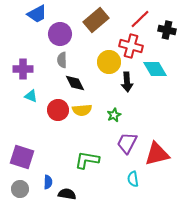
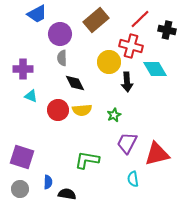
gray semicircle: moved 2 px up
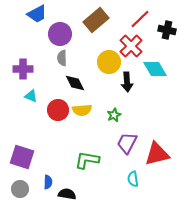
red cross: rotated 30 degrees clockwise
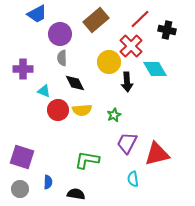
cyan triangle: moved 13 px right, 5 px up
black semicircle: moved 9 px right
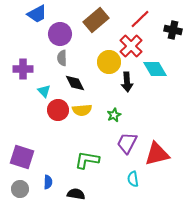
black cross: moved 6 px right
cyan triangle: rotated 24 degrees clockwise
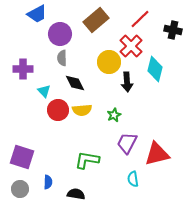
cyan diamond: rotated 45 degrees clockwise
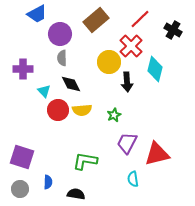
black cross: rotated 18 degrees clockwise
black diamond: moved 4 px left, 1 px down
green L-shape: moved 2 px left, 1 px down
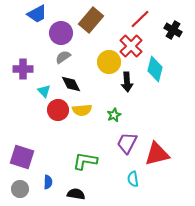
brown rectangle: moved 5 px left; rotated 10 degrees counterclockwise
purple circle: moved 1 px right, 1 px up
gray semicircle: moved 1 px right, 1 px up; rotated 56 degrees clockwise
